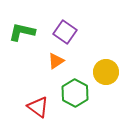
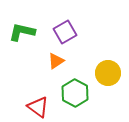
purple square: rotated 25 degrees clockwise
yellow circle: moved 2 px right, 1 px down
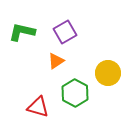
red triangle: rotated 20 degrees counterclockwise
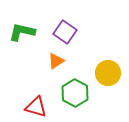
purple square: rotated 25 degrees counterclockwise
red triangle: moved 2 px left
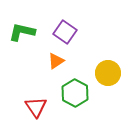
red triangle: rotated 40 degrees clockwise
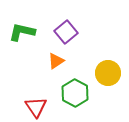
purple square: moved 1 px right; rotated 15 degrees clockwise
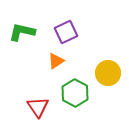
purple square: rotated 15 degrees clockwise
red triangle: moved 2 px right
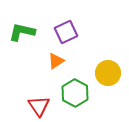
red triangle: moved 1 px right, 1 px up
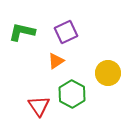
green hexagon: moved 3 px left, 1 px down
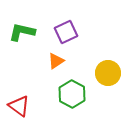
red triangle: moved 20 px left; rotated 20 degrees counterclockwise
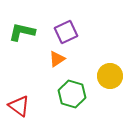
orange triangle: moved 1 px right, 2 px up
yellow circle: moved 2 px right, 3 px down
green hexagon: rotated 12 degrees counterclockwise
